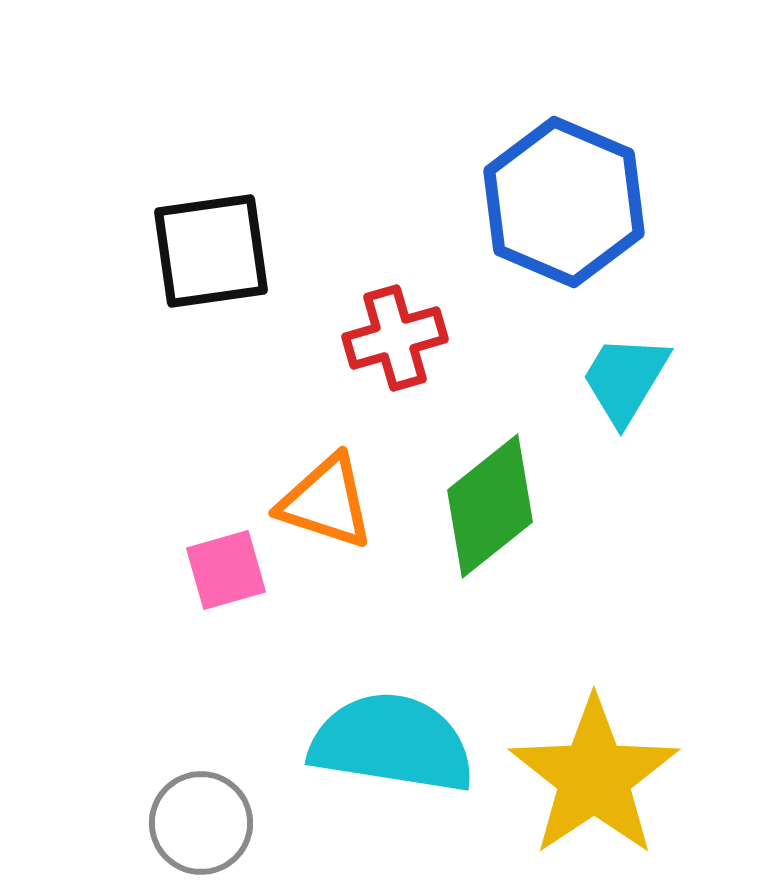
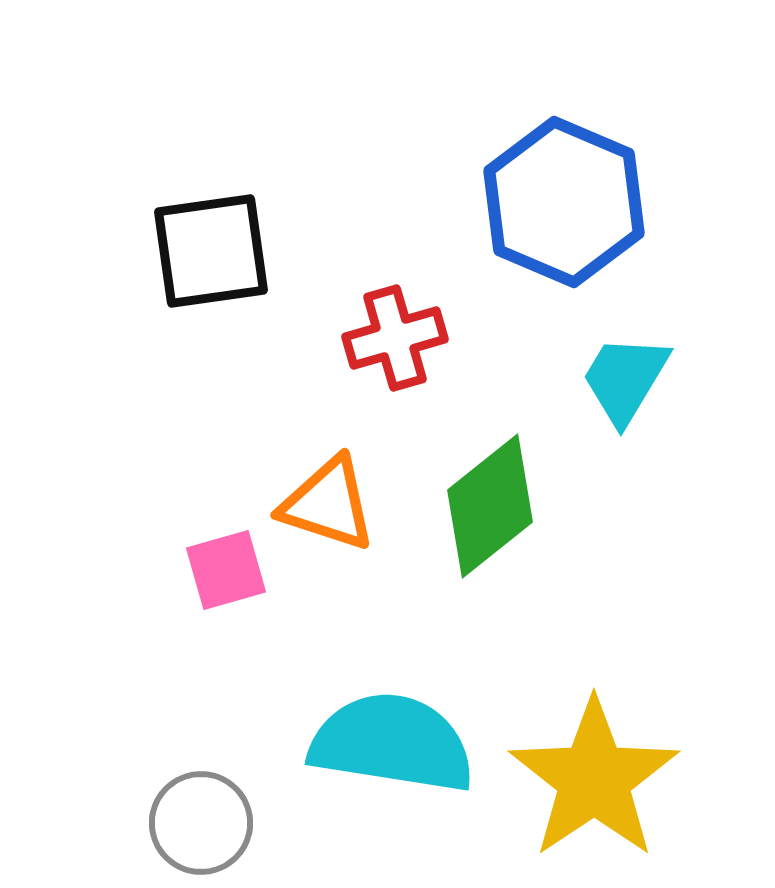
orange triangle: moved 2 px right, 2 px down
yellow star: moved 2 px down
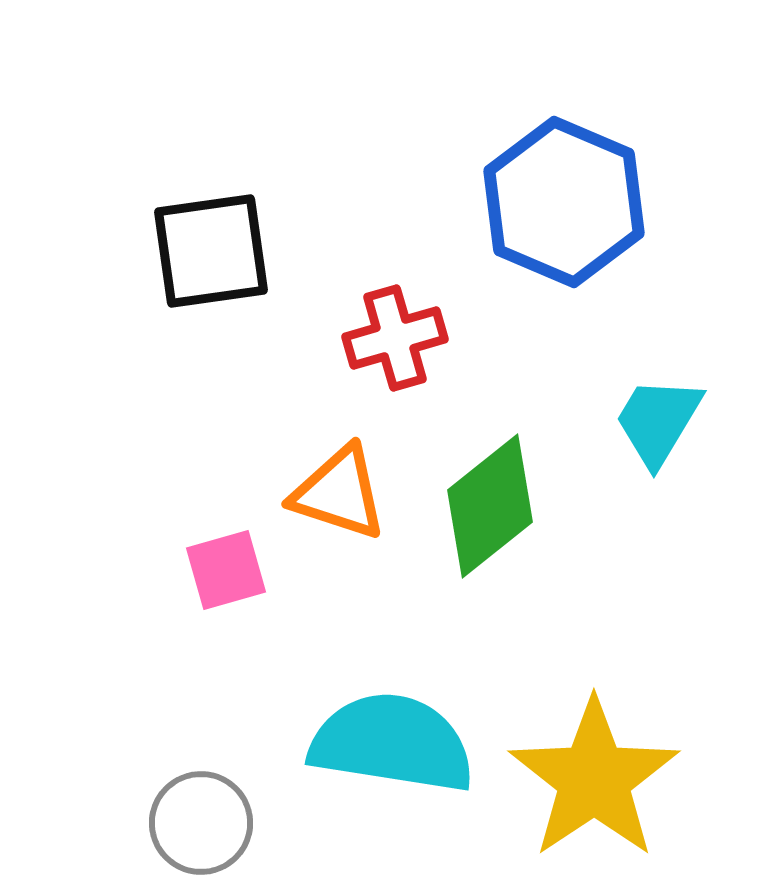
cyan trapezoid: moved 33 px right, 42 px down
orange triangle: moved 11 px right, 11 px up
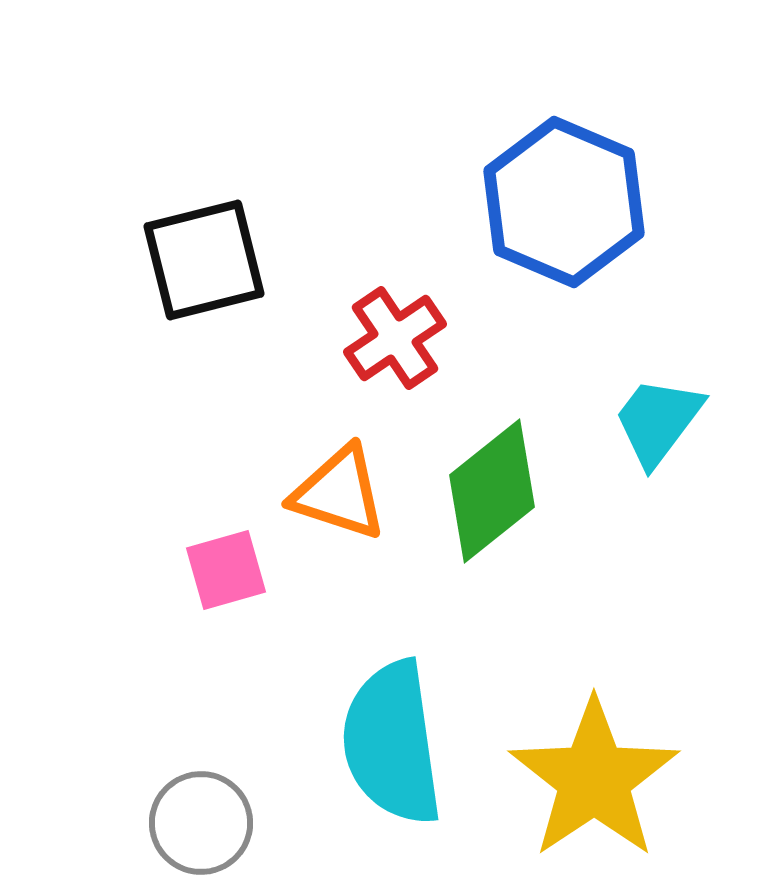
black square: moved 7 px left, 9 px down; rotated 6 degrees counterclockwise
red cross: rotated 18 degrees counterclockwise
cyan trapezoid: rotated 6 degrees clockwise
green diamond: moved 2 px right, 15 px up
cyan semicircle: rotated 107 degrees counterclockwise
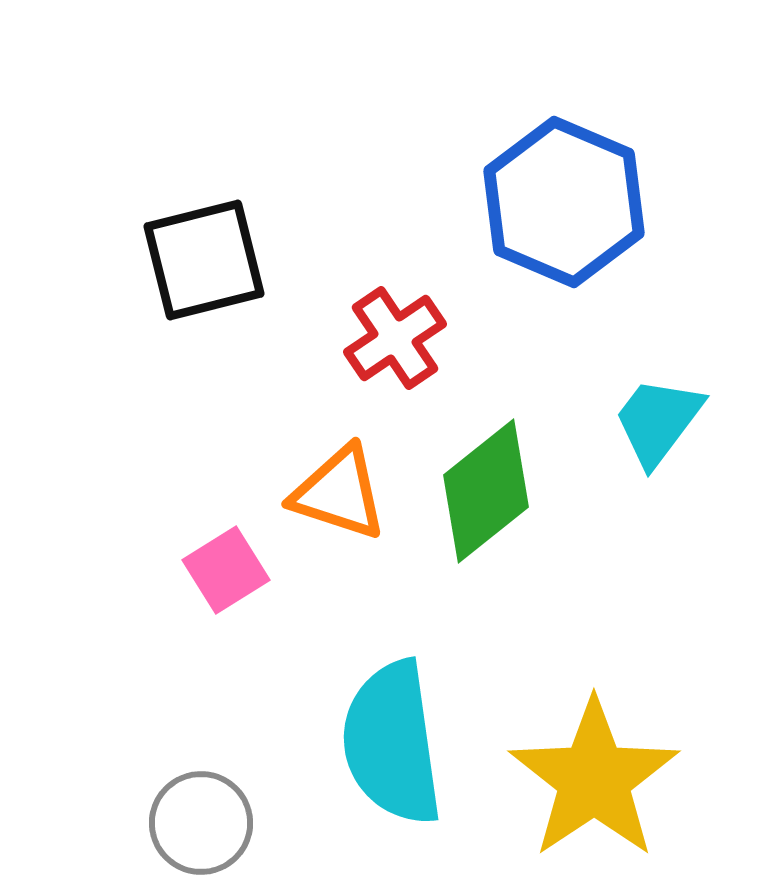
green diamond: moved 6 px left
pink square: rotated 16 degrees counterclockwise
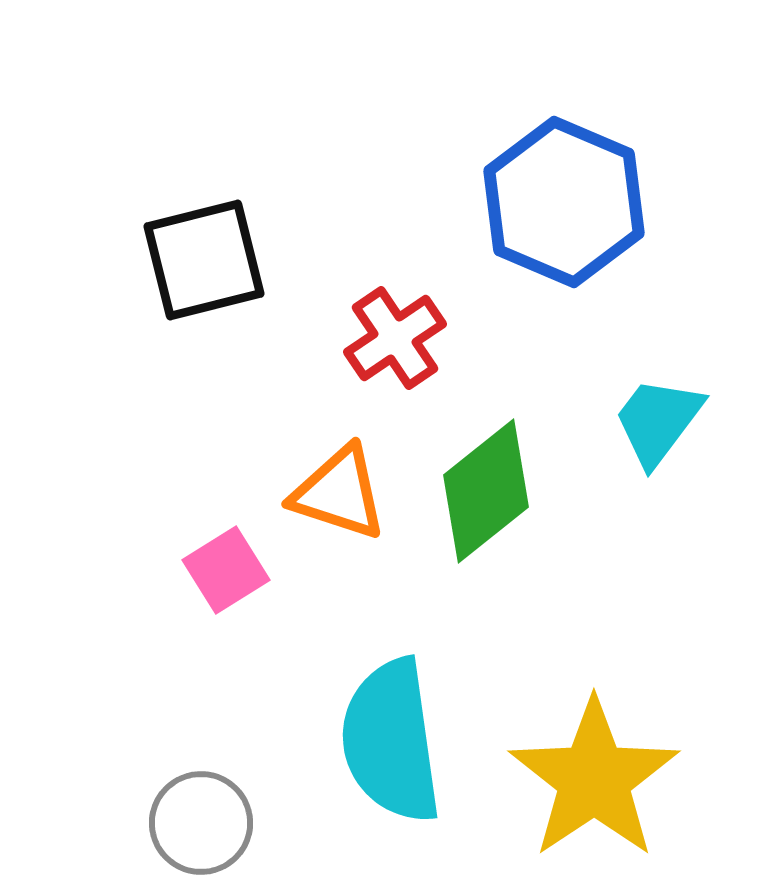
cyan semicircle: moved 1 px left, 2 px up
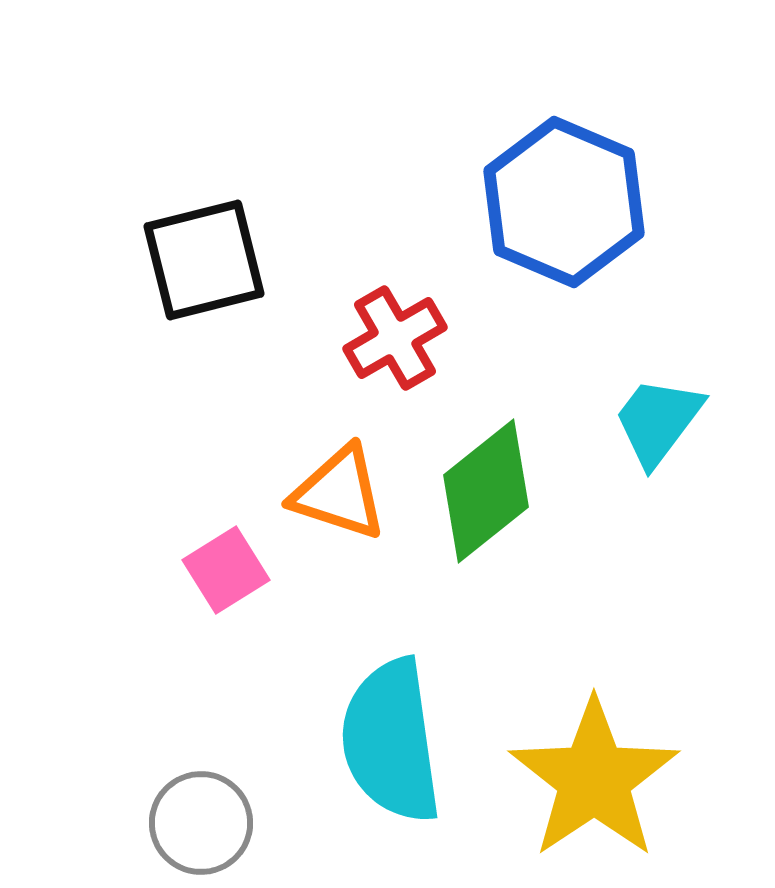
red cross: rotated 4 degrees clockwise
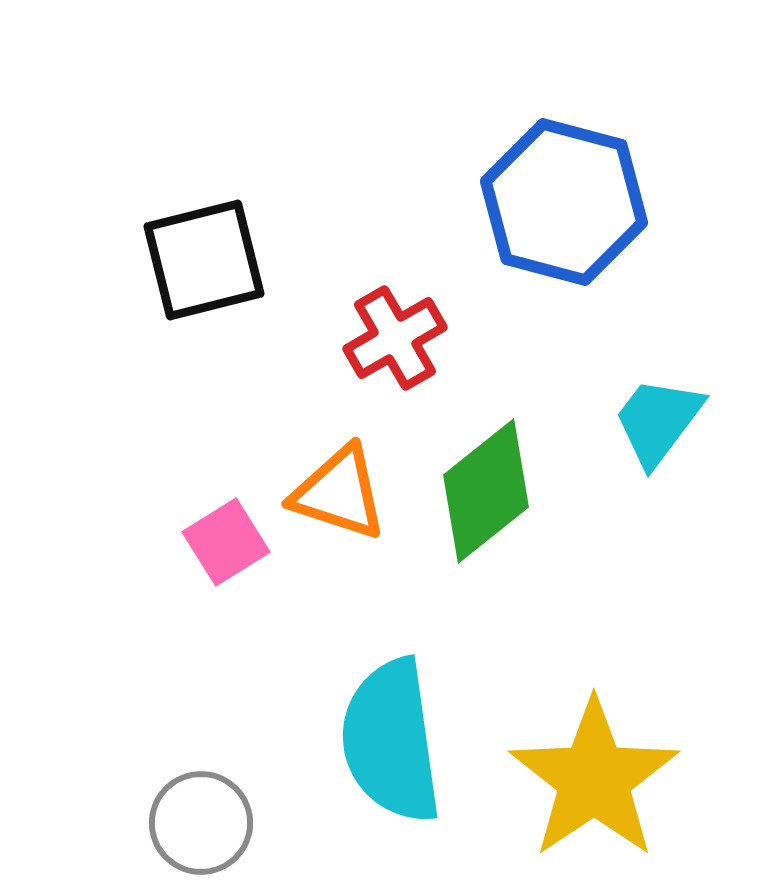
blue hexagon: rotated 8 degrees counterclockwise
pink square: moved 28 px up
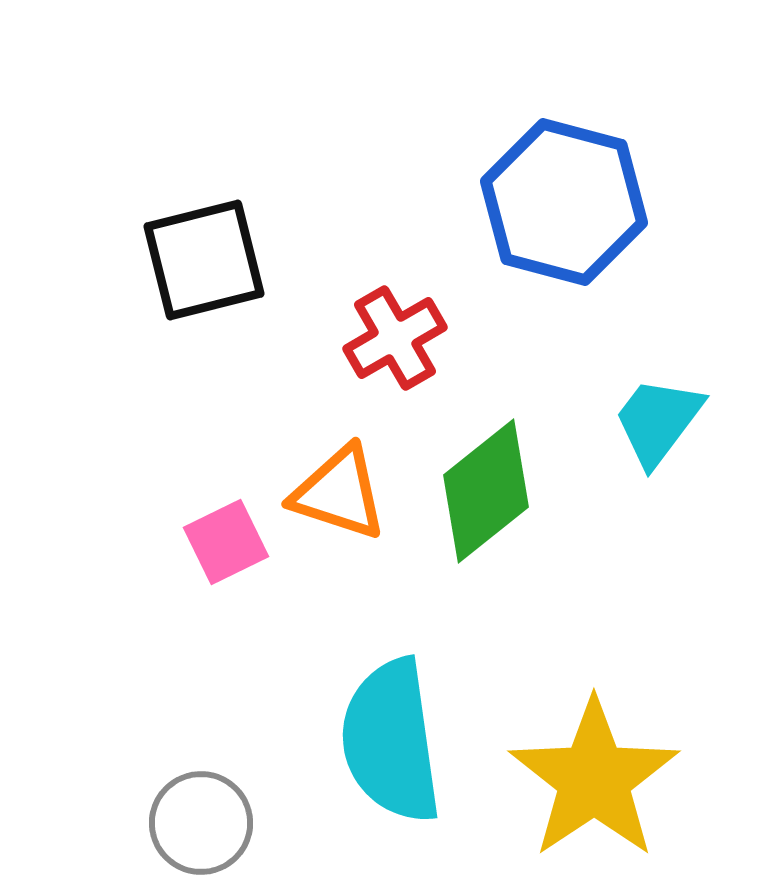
pink square: rotated 6 degrees clockwise
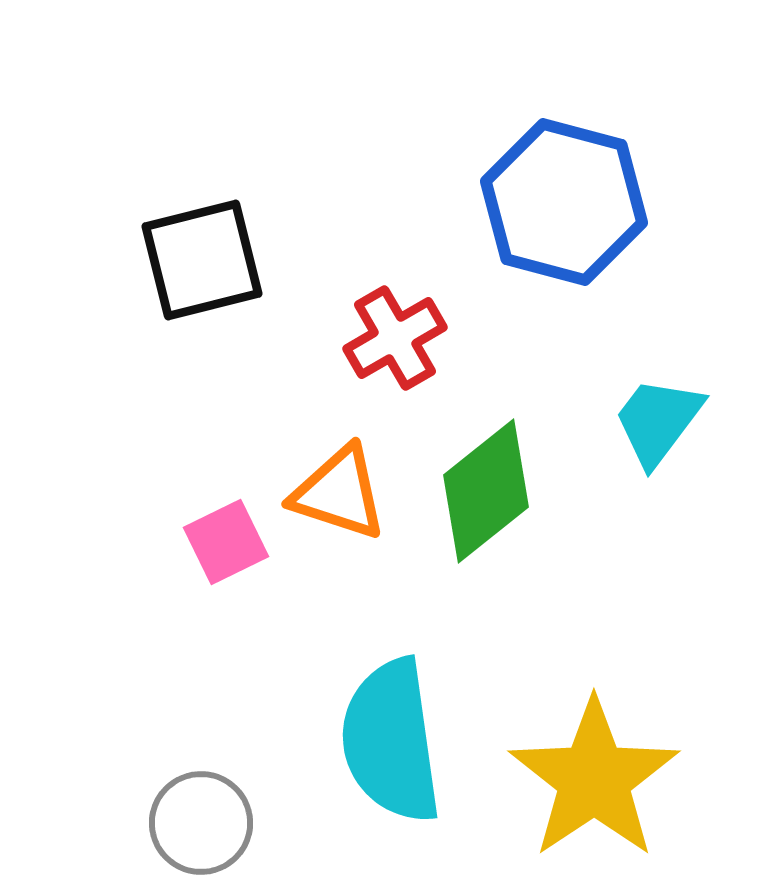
black square: moved 2 px left
